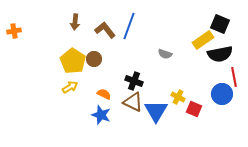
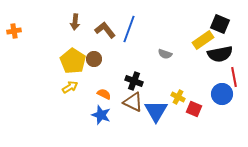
blue line: moved 3 px down
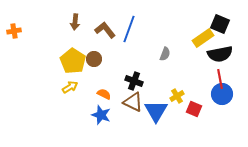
yellow rectangle: moved 2 px up
gray semicircle: rotated 88 degrees counterclockwise
red line: moved 14 px left, 2 px down
yellow cross: moved 1 px left, 1 px up; rotated 32 degrees clockwise
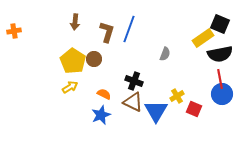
brown L-shape: moved 2 px right, 2 px down; rotated 55 degrees clockwise
blue star: rotated 30 degrees clockwise
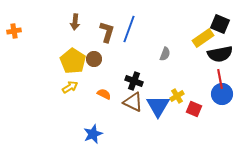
blue triangle: moved 2 px right, 5 px up
blue star: moved 8 px left, 19 px down
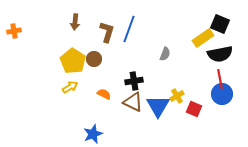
black cross: rotated 30 degrees counterclockwise
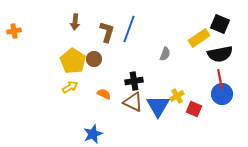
yellow rectangle: moved 4 px left
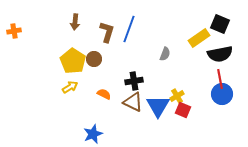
red square: moved 11 px left, 1 px down
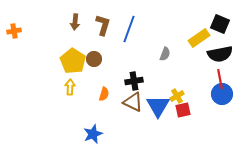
brown L-shape: moved 4 px left, 7 px up
yellow arrow: rotated 56 degrees counterclockwise
orange semicircle: rotated 80 degrees clockwise
red square: rotated 35 degrees counterclockwise
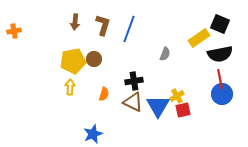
yellow pentagon: rotated 30 degrees clockwise
